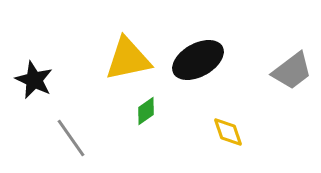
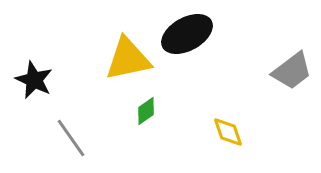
black ellipse: moved 11 px left, 26 px up
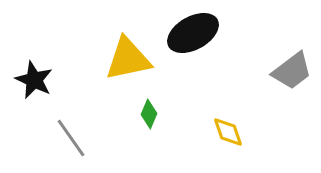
black ellipse: moved 6 px right, 1 px up
green diamond: moved 3 px right, 3 px down; rotated 32 degrees counterclockwise
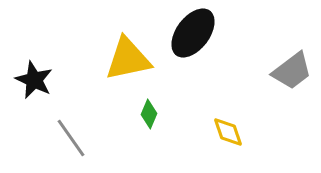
black ellipse: rotated 24 degrees counterclockwise
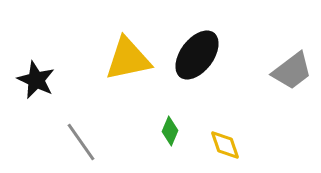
black ellipse: moved 4 px right, 22 px down
black star: moved 2 px right
green diamond: moved 21 px right, 17 px down
yellow diamond: moved 3 px left, 13 px down
gray line: moved 10 px right, 4 px down
